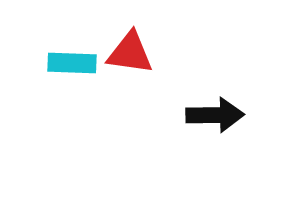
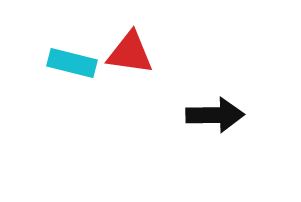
cyan rectangle: rotated 12 degrees clockwise
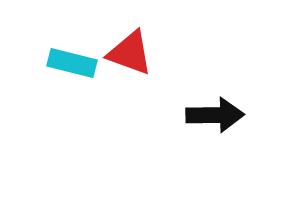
red triangle: rotated 12 degrees clockwise
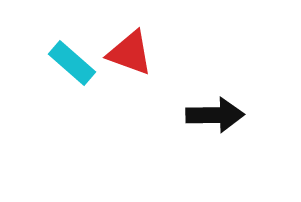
cyan rectangle: rotated 27 degrees clockwise
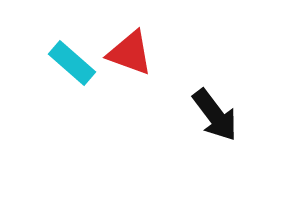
black arrow: rotated 54 degrees clockwise
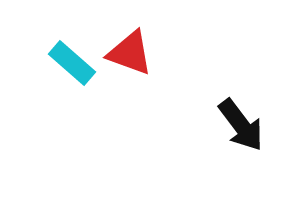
black arrow: moved 26 px right, 10 px down
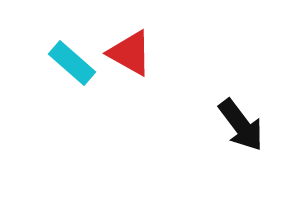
red triangle: rotated 9 degrees clockwise
